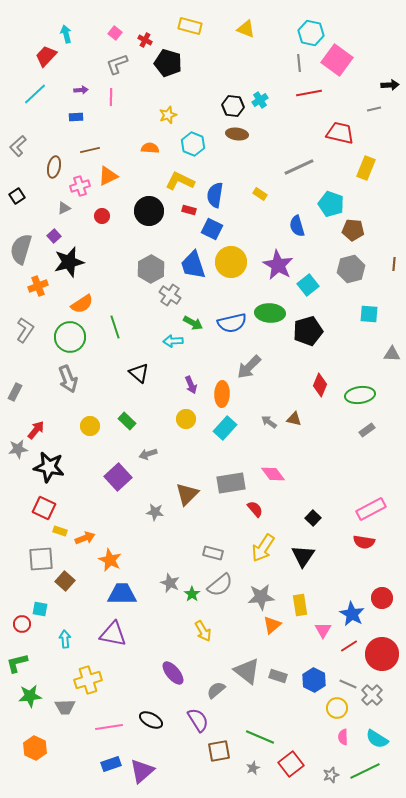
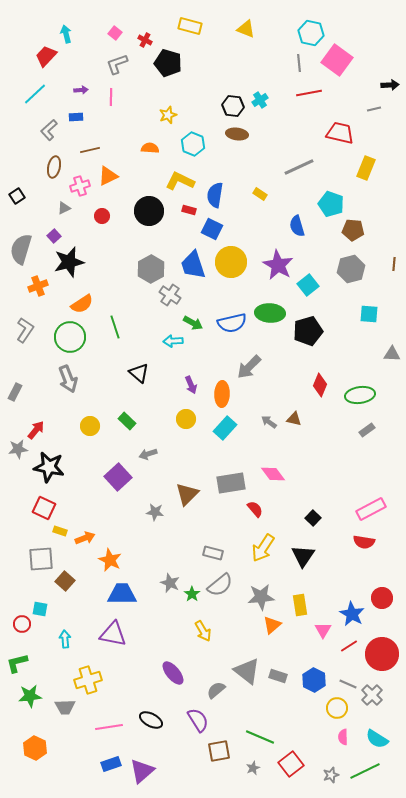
gray L-shape at (18, 146): moved 31 px right, 16 px up
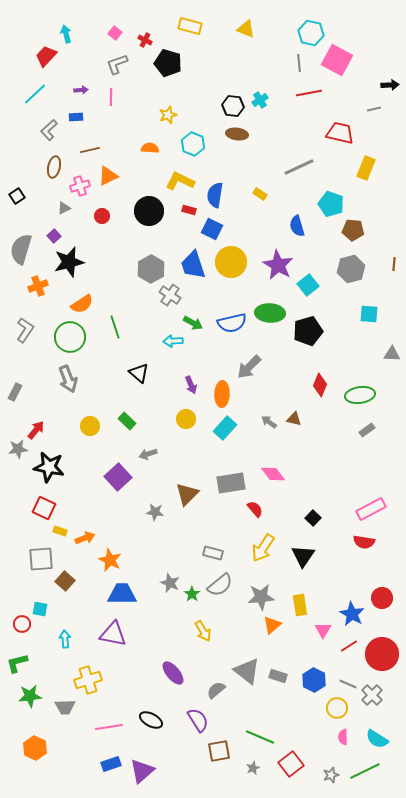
pink square at (337, 60): rotated 8 degrees counterclockwise
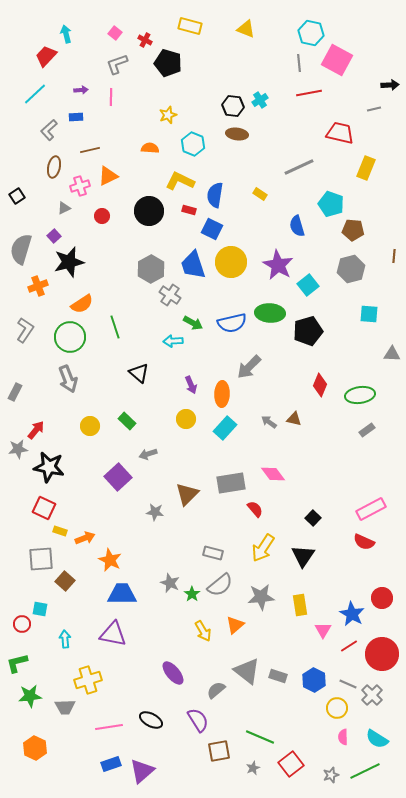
brown line at (394, 264): moved 8 px up
red semicircle at (364, 542): rotated 15 degrees clockwise
orange triangle at (272, 625): moved 37 px left
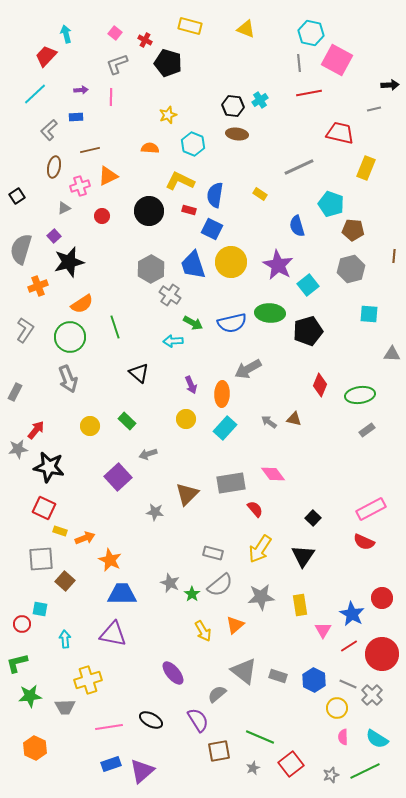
gray arrow at (249, 367): moved 1 px left, 2 px down; rotated 16 degrees clockwise
yellow arrow at (263, 548): moved 3 px left, 1 px down
gray triangle at (247, 671): moved 3 px left
gray semicircle at (216, 690): moved 1 px right, 4 px down
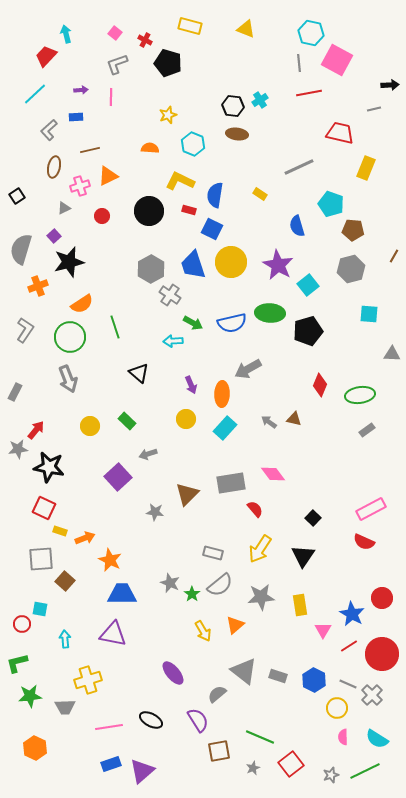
brown line at (394, 256): rotated 24 degrees clockwise
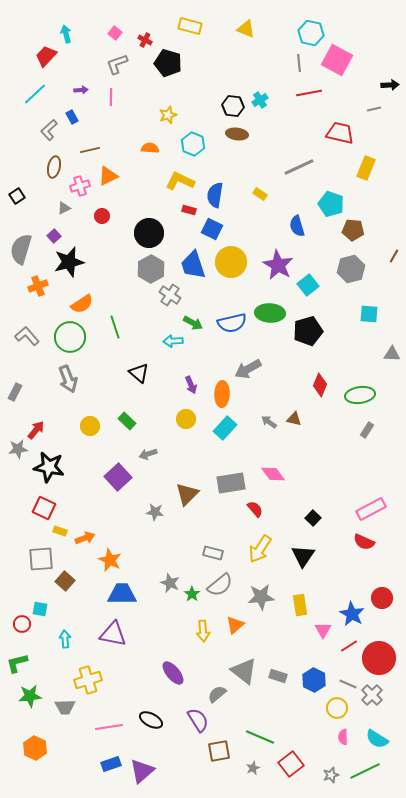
blue rectangle at (76, 117): moved 4 px left; rotated 64 degrees clockwise
black circle at (149, 211): moved 22 px down
gray L-shape at (25, 330): moved 2 px right, 6 px down; rotated 75 degrees counterclockwise
gray rectangle at (367, 430): rotated 21 degrees counterclockwise
yellow arrow at (203, 631): rotated 25 degrees clockwise
red circle at (382, 654): moved 3 px left, 4 px down
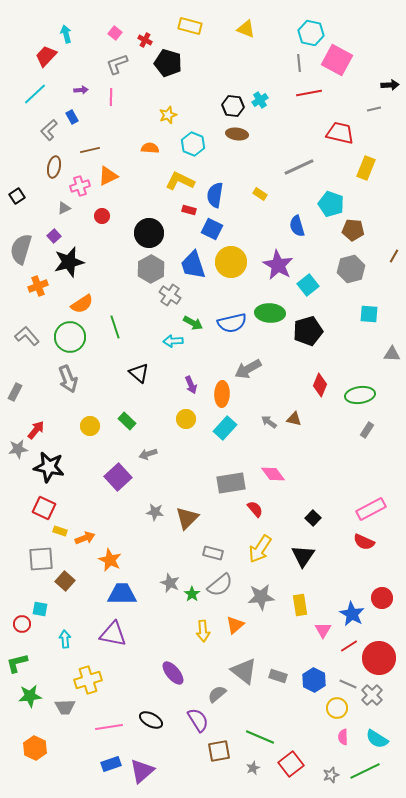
brown triangle at (187, 494): moved 24 px down
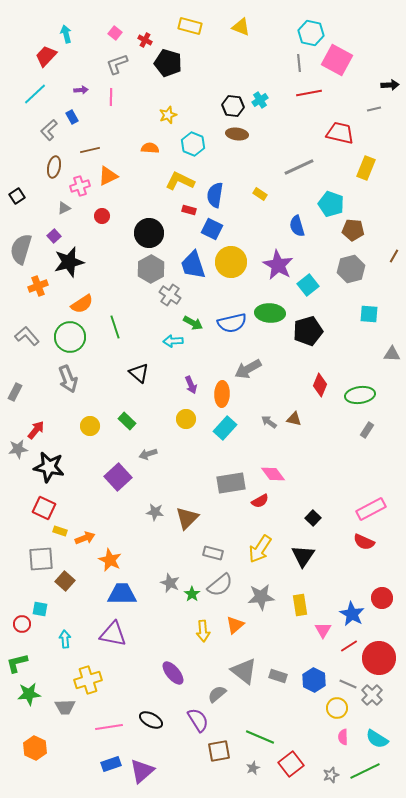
yellow triangle at (246, 29): moved 5 px left, 2 px up
red semicircle at (255, 509): moved 5 px right, 8 px up; rotated 102 degrees clockwise
green star at (30, 696): moved 1 px left, 2 px up
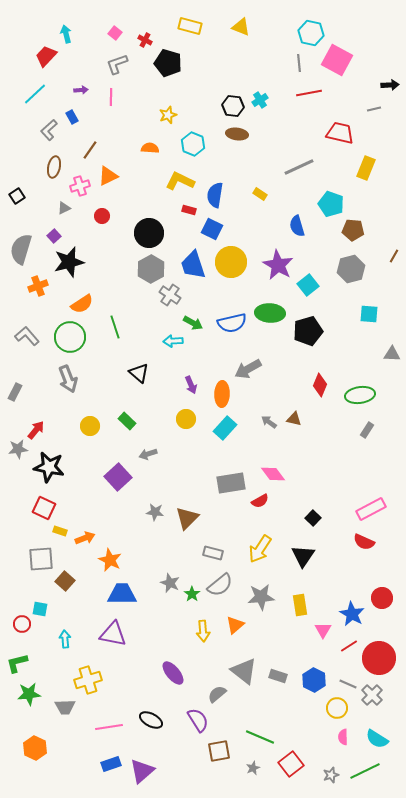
brown line at (90, 150): rotated 42 degrees counterclockwise
